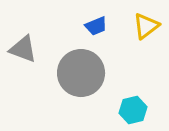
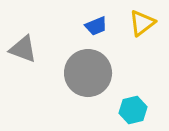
yellow triangle: moved 4 px left, 3 px up
gray circle: moved 7 px right
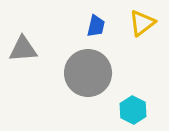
blue trapezoid: rotated 55 degrees counterclockwise
gray triangle: rotated 24 degrees counterclockwise
cyan hexagon: rotated 20 degrees counterclockwise
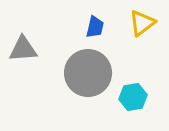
blue trapezoid: moved 1 px left, 1 px down
cyan hexagon: moved 13 px up; rotated 24 degrees clockwise
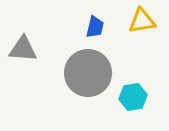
yellow triangle: moved 2 px up; rotated 28 degrees clockwise
gray triangle: rotated 8 degrees clockwise
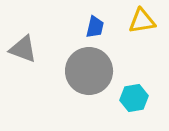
gray triangle: rotated 16 degrees clockwise
gray circle: moved 1 px right, 2 px up
cyan hexagon: moved 1 px right, 1 px down
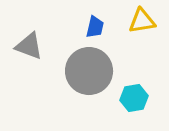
gray triangle: moved 6 px right, 3 px up
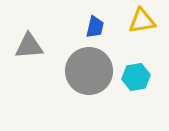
gray triangle: rotated 24 degrees counterclockwise
cyan hexagon: moved 2 px right, 21 px up
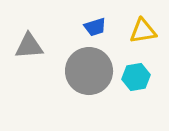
yellow triangle: moved 1 px right, 10 px down
blue trapezoid: rotated 60 degrees clockwise
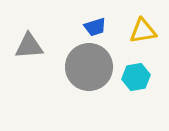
gray circle: moved 4 px up
